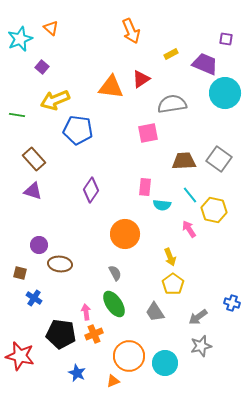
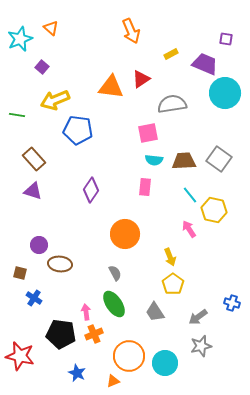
cyan semicircle at (162, 205): moved 8 px left, 45 px up
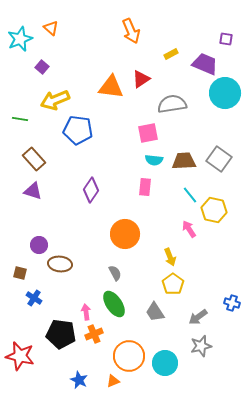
green line at (17, 115): moved 3 px right, 4 px down
blue star at (77, 373): moved 2 px right, 7 px down
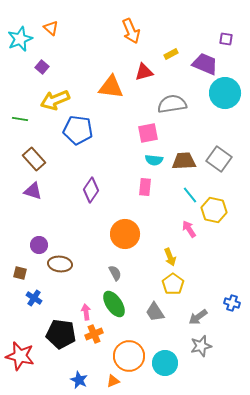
red triangle at (141, 79): moved 3 px right, 7 px up; rotated 18 degrees clockwise
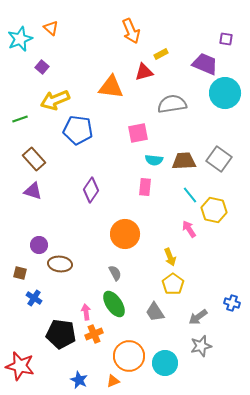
yellow rectangle at (171, 54): moved 10 px left
green line at (20, 119): rotated 28 degrees counterclockwise
pink square at (148, 133): moved 10 px left
red star at (20, 356): moved 10 px down
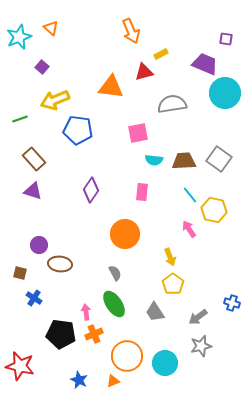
cyan star at (20, 39): moved 1 px left, 2 px up
pink rectangle at (145, 187): moved 3 px left, 5 px down
orange circle at (129, 356): moved 2 px left
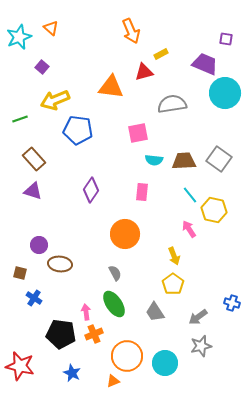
yellow arrow at (170, 257): moved 4 px right, 1 px up
blue star at (79, 380): moved 7 px left, 7 px up
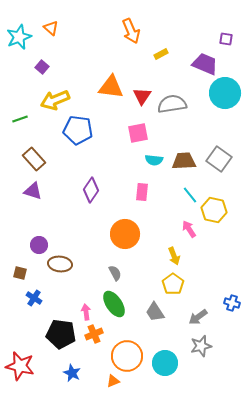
red triangle at (144, 72): moved 2 px left, 24 px down; rotated 42 degrees counterclockwise
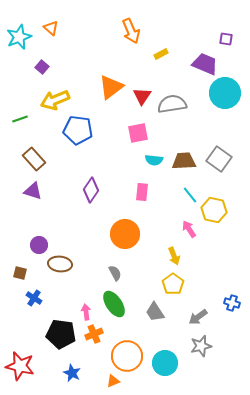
orange triangle at (111, 87): rotated 44 degrees counterclockwise
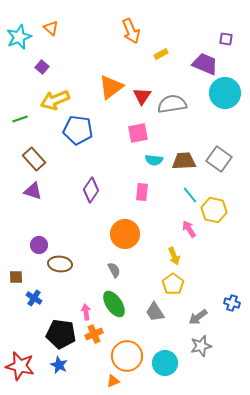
brown square at (20, 273): moved 4 px left, 4 px down; rotated 16 degrees counterclockwise
gray semicircle at (115, 273): moved 1 px left, 3 px up
blue star at (72, 373): moved 13 px left, 8 px up
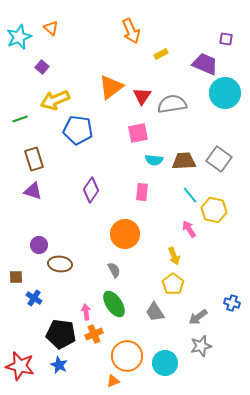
brown rectangle at (34, 159): rotated 25 degrees clockwise
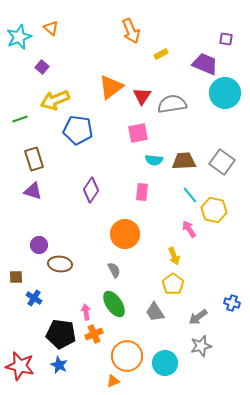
gray square at (219, 159): moved 3 px right, 3 px down
